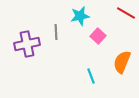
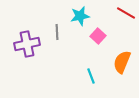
gray line: moved 1 px right
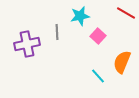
cyan line: moved 7 px right; rotated 21 degrees counterclockwise
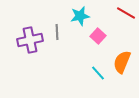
purple cross: moved 3 px right, 4 px up
cyan line: moved 3 px up
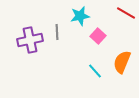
cyan line: moved 3 px left, 2 px up
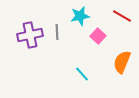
red line: moved 4 px left, 3 px down
purple cross: moved 5 px up
cyan line: moved 13 px left, 3 px down
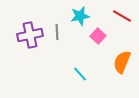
cyan line: moved 2 px left
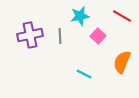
gray line: moved 3 px right, 4 px down
cyan line: moved 4 px right; rotated 21 degrees counterclockwise
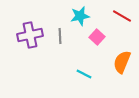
pink square: moved 1 px left, 1 px down
